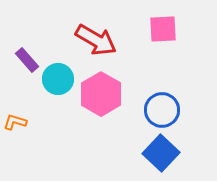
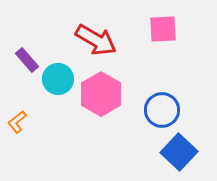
orange L-shape: moved 2 px right; rotated 55 degrees counterclockwise
blue square: moved 18 px right, 1 px up
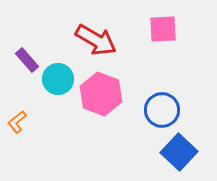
pink hexagon: rotated 9 degrees counterclockwise
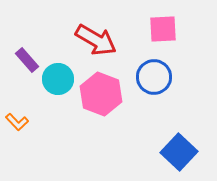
blue circle: moved 8 px left, 33 px up
orange L-shape: rotated 95 degrees counterclockwise
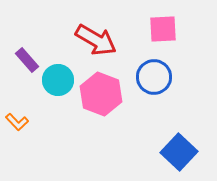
cyan circle: moved 1 px down
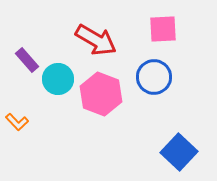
cyan circle: moved 1 px up
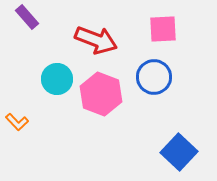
red arrow: rotated 9 degrees counterclockwise
purple rectangle: moved 43 px up
cyan circle: moved 1 px left
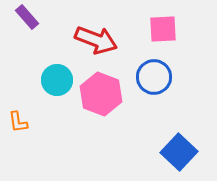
cyan circle: moved 1 px down
orange L-shape: moved 1 px right; rotated 35 degrees clockwise
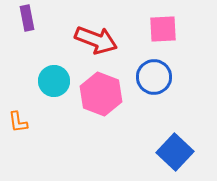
purple rectangle: moved 1 px down; rotated 30 degrees clockwise
cyan circle: moved 3 px left, 1 px down
blue square: moved 4 px left
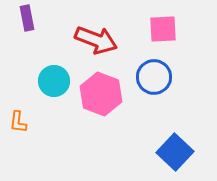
orange L-shape: rotated 15 degrees clockwise
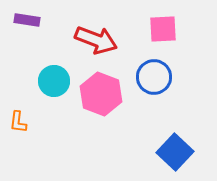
purple rectangle: moved 2 px down; rotated 70 degrees counterclockwise
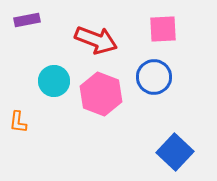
purple rectangle: rotated 20 degrees counterclockwise
